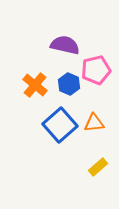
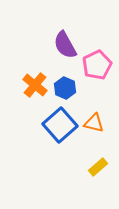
purple semicircle: rotated 132 degrees counterclockwise
pink pentagon: moved 1 px right, 5 px up; rotated 12 degrees counterclockwise
blue hexagon: moved 4 px left, 4 px down
orange triangle: rotated 20 degrees clockwise
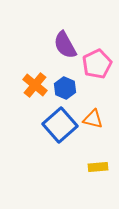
pink pentagon: moved 1 px up
orange triangle: moved 1 px left, 4 px up
yellow rectangle: rotated 36 degrees clockwise
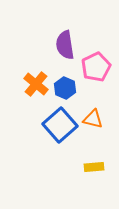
purple semicircle: rotated 20 degrees clockwise
pink pentagon: moved 1 px left, 3 px down
orange cross: moved 1 px right, 1 px up
yellow rectangle: moved 4 px left
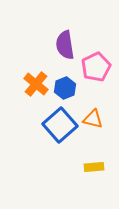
blue hexagon: rotated 15 degrees clockwise
